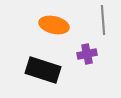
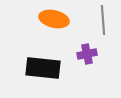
orange ellipse: moved 6 px up
black rectangle: moved 2 px up; rotated 12 degrees counterclockwise
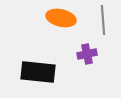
orange ellipse: moved 7 px right, 1 px up
black rectangle: moved 5 px left, 4 px down
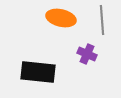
gray line: moved 1 px left
purple cross: rotated 36 degrees clockwise
